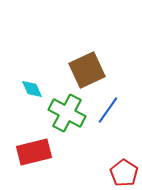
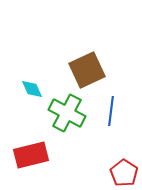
blue line: moved 3 px right, 1 px down; rotated 28 degrees counterclockwise
red rectangle: moved 3 px left, 3 px down
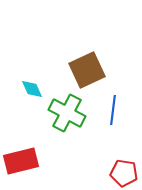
blue line: moved 2 px right, 1 px up
red rectangle: moved 10 px left, 6 px down
red pentagon: rotated 24 degrees counterclockwise
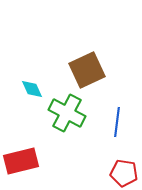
blue line: moved 4 px right, 12 px down
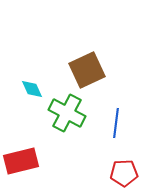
blue line: moved 1 px left, 1 px down
red pentagon: rotated 12 degrees counterclockwise
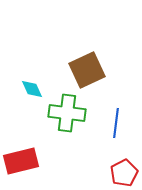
green cross: rotated 21 degrees counterclockwise
red pentagon: rotated 24 degrees counterclockwise
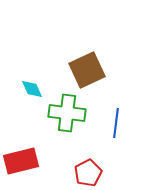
red pentagon: moved 36 px left
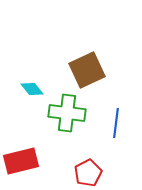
cyan diamond: rotated 15 degrees counterclockwise
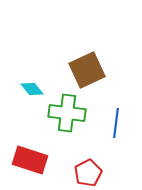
red rectangle: moved 9 px right, 1 px up; rotated 32 degrees clockwise
